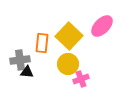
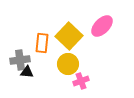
pink cross: moved 2 px down
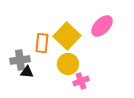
yellow square: moved 2 px left
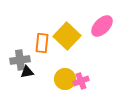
yellow circle: moved 3 px left, 15 px down
black triangle: rotated 16 degrees counterclockwise
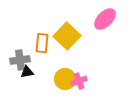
pink ellipse: moved 3 px right, 7 px up
pink cross: moved 2 px left
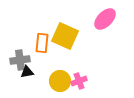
yellow square: moved 2 px left; rotated 20 degrees counterclockwise
yellow circle: moved 5 px left, 2 px down
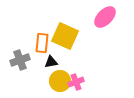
pink ellipse: moved 2 px up
gray cross: rotated 12 degrees counterclockwise
black triangle: moved 24 px right, 10 px up
pink cross: moved 3 px left, 1 px down
